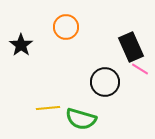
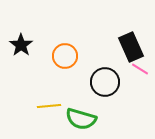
orange circle: moved 1 px left, 29 px down
yellow line: moved 1 px right, 2 px up
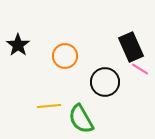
black star: moved 3 px left
green semicircle: rotated 44 degrees clockwise
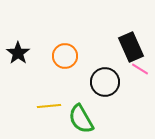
black star: moved 8 px down
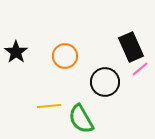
black star: moved 2 px left, 1 px up
pink line: rotated 72 degrees counterclockwise
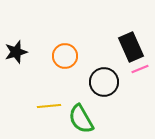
black star: rotated 20 degrees clockwise
pink line: rotated 18 degrees clockwise
black circle: moved 1 px left
